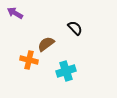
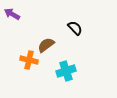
purple arrow: moved 3 px left, 1 px down
brown semicircle: moved 1 px down
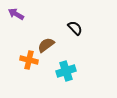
purple arrow: moved 4 px right
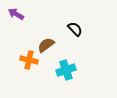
black semicircle: moved 1 px down
cyan cross: moved 1 px up
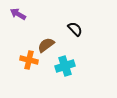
purple arrow: moved 2 px right
cyan cross: moved 1 px left, 4 px up
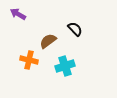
brown semicircle: moved 2 px right, 4 px up
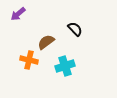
purple arrow: rotated 70 degrees counterclockwise
brown semicircle: moved 2 px left, 1 px down
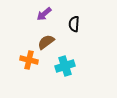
purple arrow: moved 26 px right
black semicircle: moved 1 px left, 5 px up; rotated 133 degrees counterclockwise
